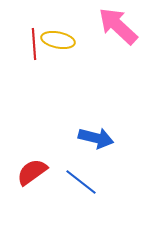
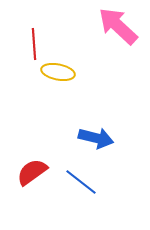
yellow ellipse: moved 32 px down
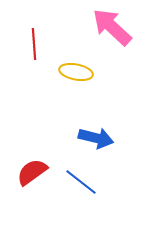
pink arrow: moved 6 px left, 1 px down
yellow ellipse: moved 18 px right
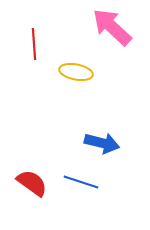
blue arrow: moved 6 px right, 5 px down
red semicircle: moved 11 px down; rotated 72 degrees clockwise
blue line: rotated 20 degrees counterclockwise
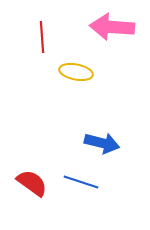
pink arrow: rotated 39 degrees counterclockwise
red line: moved 8 px right, 7 px up
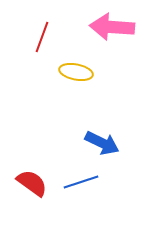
red line: rotated 24 degrees clockwise
blue arrow: rotated 12 degrees clockwise
blue line: rotated 36 degrees counterclockwise
